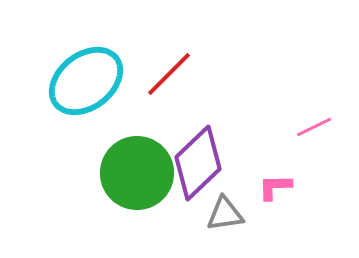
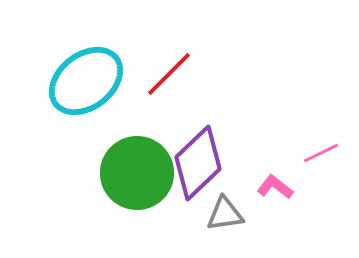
pink line: moved 7 px right, 26 px down
pink L-shape: rotated 39 degrees clockwise
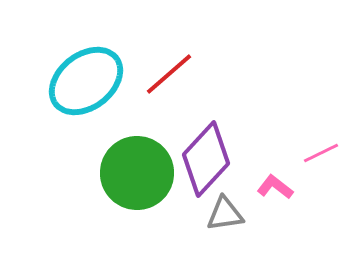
red line: rotated 4 degrees clockwise
purple diamond: moved 8 px right, 4 px up; rotated 4 degrees counterclockwise
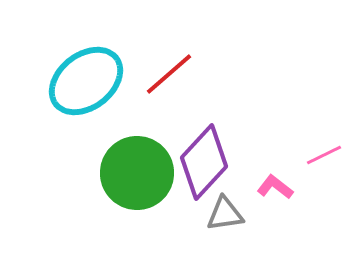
pink line: moved 3 px right, 2 px down
purple diamond: moved 2 px left, 3 px down
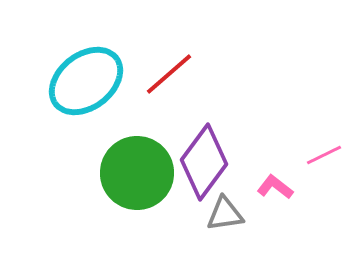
purple diamond: rotated 6 degrees counterclockwise
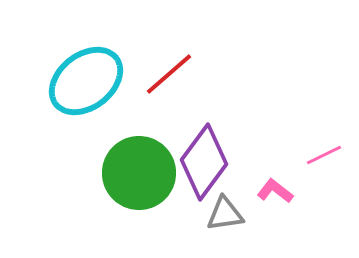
green circle: moved 2 px right
pink L-shape: moved 4 px down
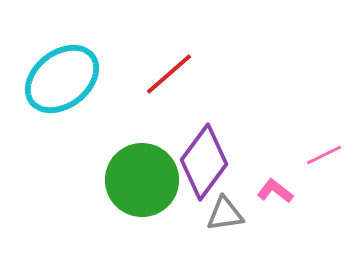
cyan ellipse: moved 24 px left, 2 px up
green circle: moved 3 px right, 7 px down
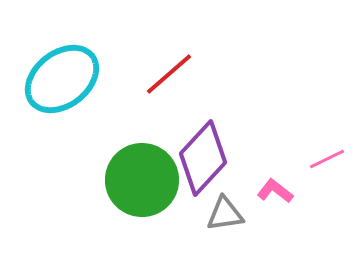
pink line: moved 3 px right, 4 px down
purple diamond: moved 1 px left, 4 px up; rotated 6 degrees clockwise
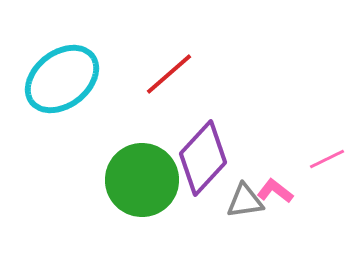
gray triangle: moved 20 px right, 13 px up
